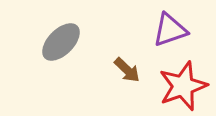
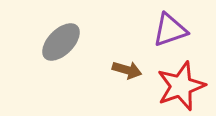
brown arrow: rotated 28 degrees counterclockwise
red star: moved 2 px left
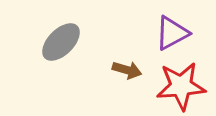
purple triangle: moved 2 px right, 3 px down; rotated 9 degrees counterclockwise
red star: rotated 15 degrees clockwise
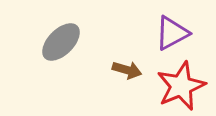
red star: rotated 18 degrees counterclockwise
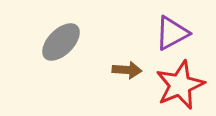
brown arrow: rotated 12 degrees counterclockwise
red star: moved 1 px left, 1 px up
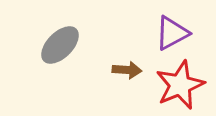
gray ellipse: moved 1 px left, 3 px down
